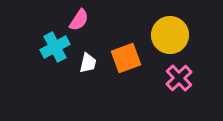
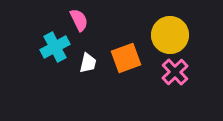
pink semicircle: rotated 60 degrees counterclockwise
pink cross: moved 4 px left, 6 px up
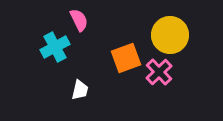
white trapezoid: moved 8 px left, 27 px down
pink cross: moved 16 px left
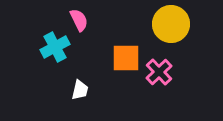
yellow circle: moved 1 px right, 11 px up
orange square: rotated 20 degrees clockwise
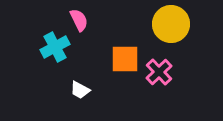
orange square: moved 1 px left, 1 px down
white trapezoid: rotated 105 degrees clockwise
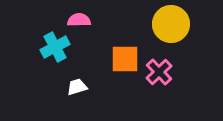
pink semicircle: rotated 65 degrees counterclockwise
white trapezoid: moved 3 px left, 3 px up; rotated 135 degrees clockwise
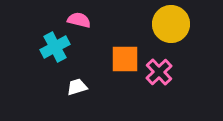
pink semicircle: rotated 15 degrees clockwise
